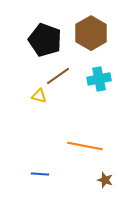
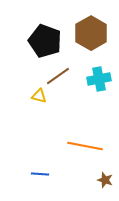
black pentagon: moved 1 px down
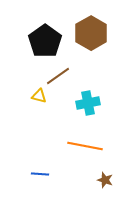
black pentagon: rotated 16 degrees clockwise
cyan cross: moved 11 px left, 24 px down
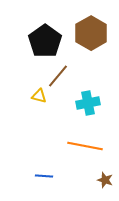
brown line: rotated 15 degrees counterclockwise
blue line: moved 4 px right, 2 px down
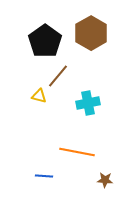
orange line: moved 8 px left, 6 px down
brown star: rotated 14 degrees counterclockwise
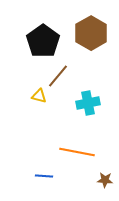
black pentagon: moved 2 px left
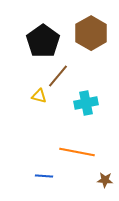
cyan cross: moved 2 px left
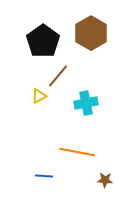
yellow triangle: rotated 42 degrees counterclockwise
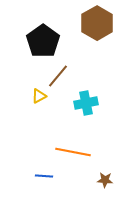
brown hexagon: moved 6 px right, 10 px up
orange line: moved 4 px left
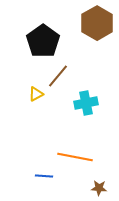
yellow triangle: moved 3 px left, 2 px up
orange line: moved 2 px right, 5 px down
brown star: moved 6 px left, 8 px down
